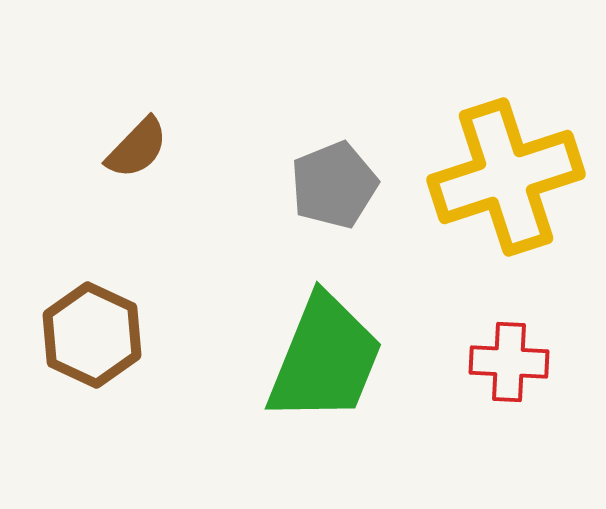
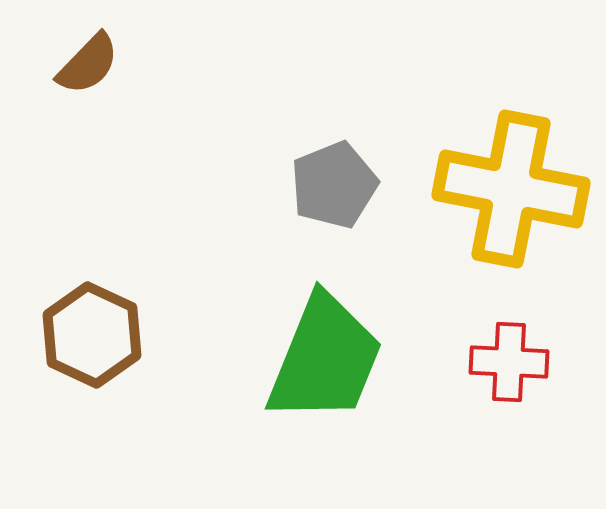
brown semicircle: moved 49 px left, 84 px up
yellow cross: moved 5 px right, 12 px down; rotated 29 degrees clockwise
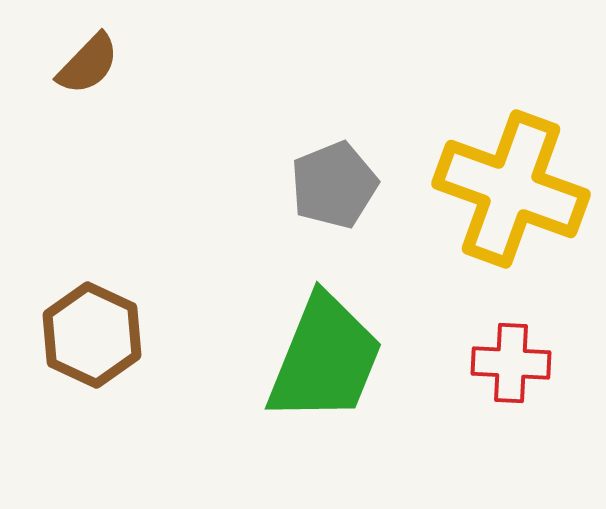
yellow cross: rotated 9 degrees clockwise
red cross: moved 2 px right, 1 px down
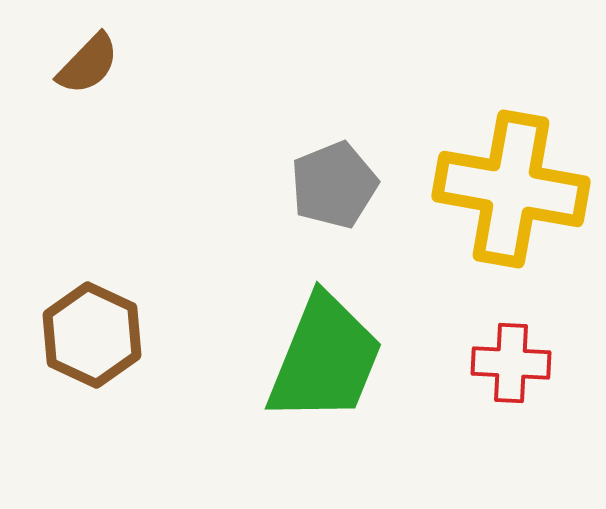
yellow cross: rotated 10 degrees counterclockwise
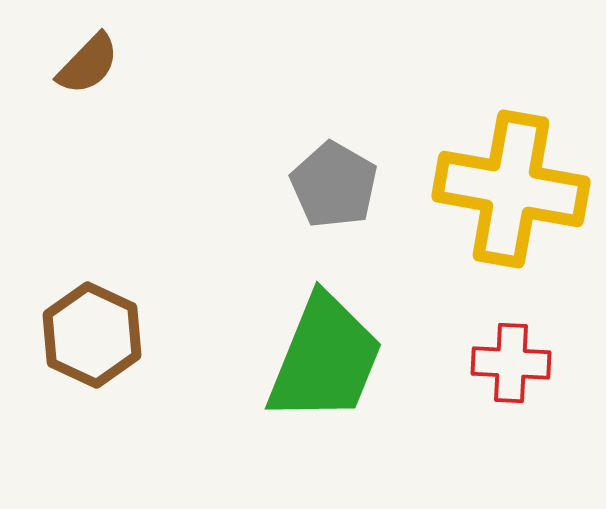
gray pentagon: rotated 20 degrees counterclockwise
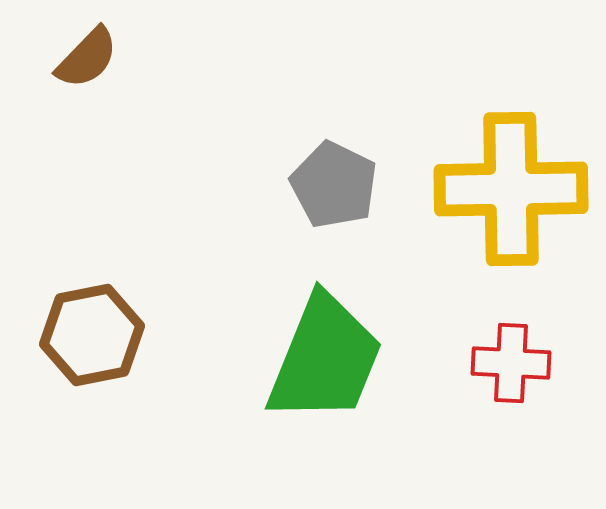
brown semicircle: moved 1 px left, 6 px up
gray pentagon: rotated 4 degrees counterclockwise
yellow cross: rotated 11 degrees counterclockwise
brown hexagon: rotated 24 degrees clockwise
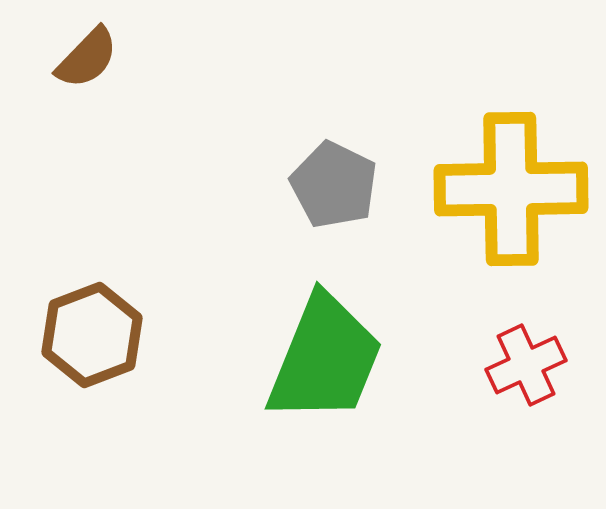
brown hexagon: rotated 10 degrees counterclockwise
red cross: moved 15 px right, 2 px down; rotated 28 degrees counterclockwise
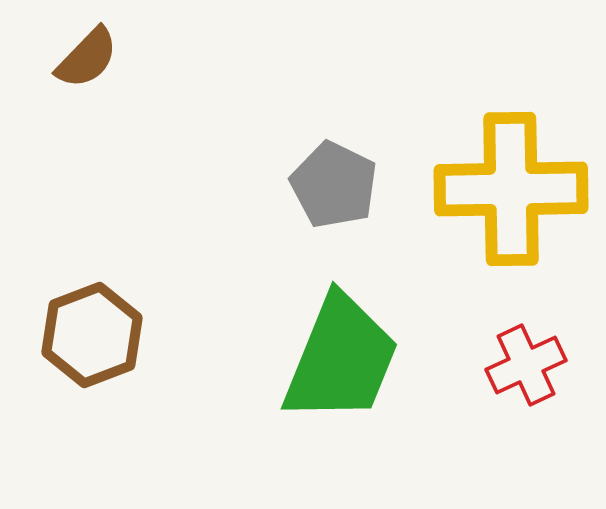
green trapezoid: moved 16 px right
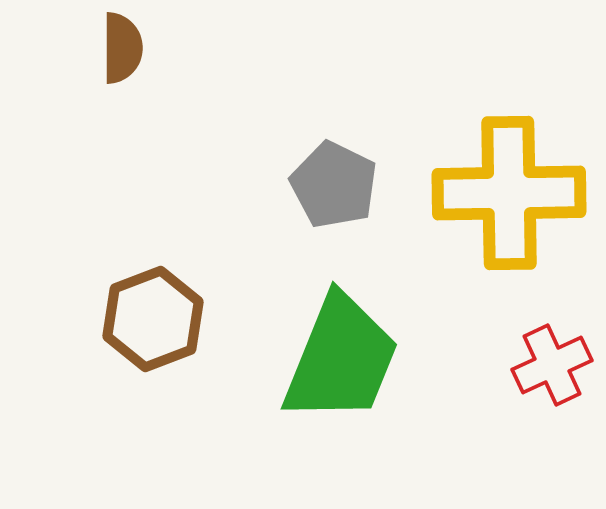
brown semicircle: moved 35 px right, 10 px up; rotated 44 degrees counterclockwise
yellow cross: moved 2 px left, 4 px down
brown hexagon: moved 61 px right, 16 px up
red cross: moved 26 px right
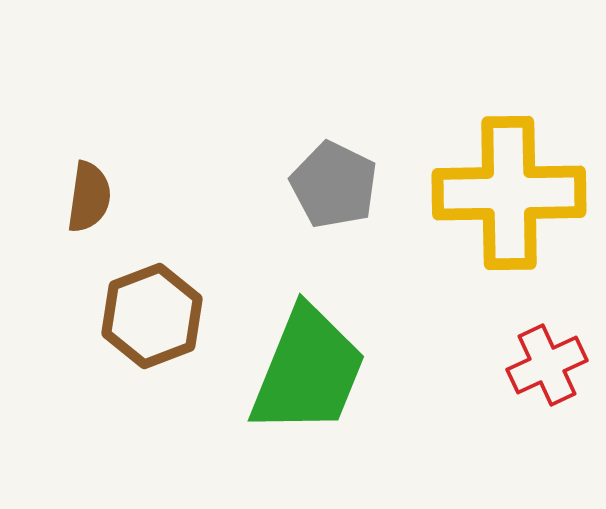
brown semicircle: moved 33 px left, 149 px down; rotated 8 degrees clockwise
brown hexagon: moved 1 px left, 3 px up
green trapezoid: moved 33 px left, 12 px down
red cross: moved 5 px left
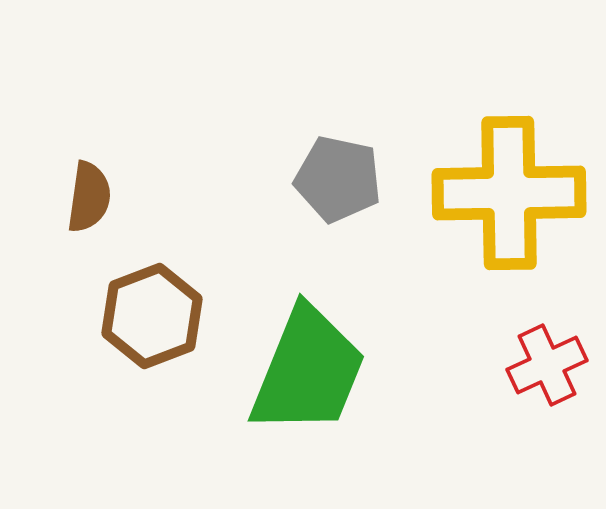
gray pentagon: moved 4 px right, 6 px up; rotated 14 degrees counterclockwise
